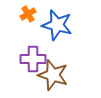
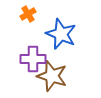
blue star: moved 4 px right, 9 px down; rotated 8 degrees clockwise
brown star: moved 1 px left, 1 px down
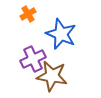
purple cross: rotated 25 degrees counterclockwise
brown star: rotated 8 degrees counterclockwise
